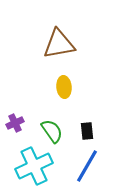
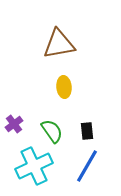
purple cross: moved 1 px left, 1 px down; rotated 12 degrees counterclockwise
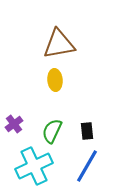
yellow ellipse: moved 9 px left, 7 px up
green semicircle: rotated 120 degrees counterclockwise
